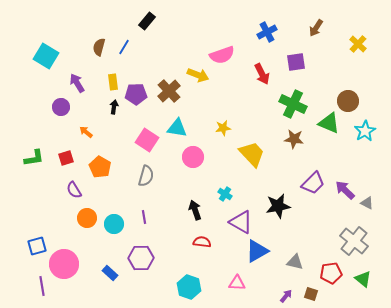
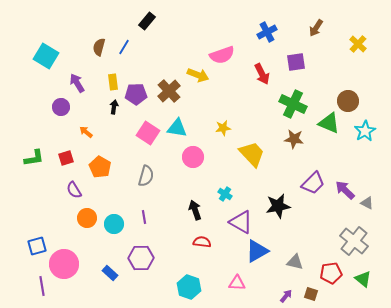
pink square at (147, 140): moved 1 px right, 7 px up
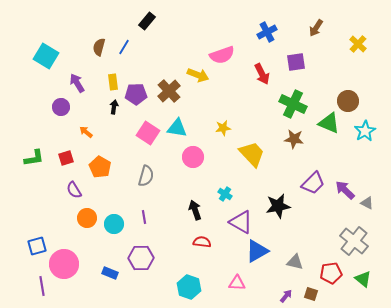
blue rectangle at (110, 273): rotated 21 degrees counterclockwise
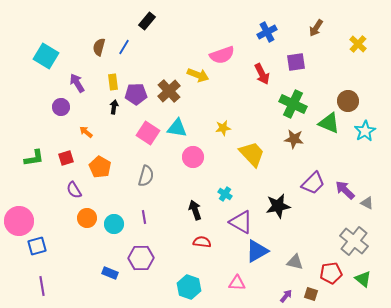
pink circle at (64, 264): moved 45 px left, 43 px up
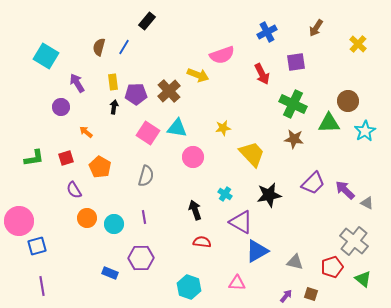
green triangle at (329, 123): rotated 25 degrees counterclockwise
black star at (278, 206): moved 9 px left, 11 px up
red pentagon at (331, 273): moved 1 px right, 6 px up; rotated 10 degrees counterclockwise
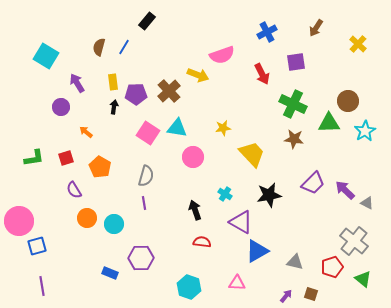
purple line at (144, 217): moved 14 px up
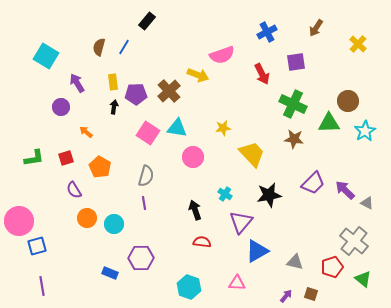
purple triangle at (241, 222): rotated 40 degrees clockwise
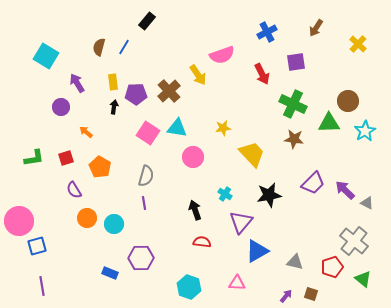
yellow arrow at (198, 75): rotated 35 degrees clockwise
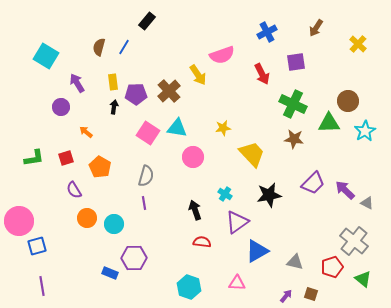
purple triangle at (241, 222): moved 4 px left; rotated 15 degrees clockwise
purple hexagon at (141, 258): moved 7 px left
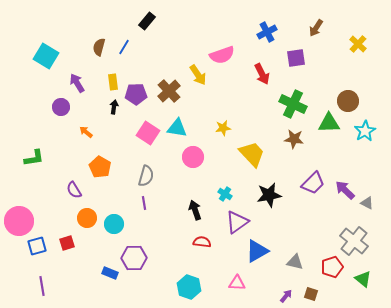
purple square at (296, 62): moved 4 px up
red square at (66, 158): moved 1 px right, 85 px down
